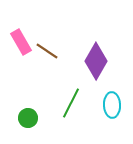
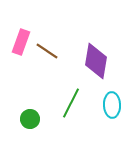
pink rectangle: rotated 50 degrees clockwise
purple diamond: rotated 21 degrees counterclockwise
green circle: moved 2 px right, 1 px down
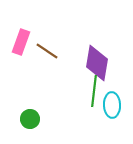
purple diamond: moved 1 px right, 2 px down
green line: moved 23 px right, 12 px up; rotated 20 degrees counterclockwise
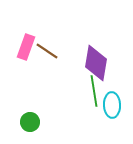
pink rectangle: moved 5 px right, 5 px down
purple diamond: moved 1 px left
green line: rotated 16 degrees counterclockwise
green circle: moved 3 px down
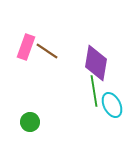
cyan ellipse: rotated 25 degrees counterclockwise
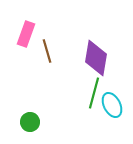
pink rectangle: moved 13 px up
brown line: rotated 40 degrees clockwise
purple diamond: moved 5 px up
green line: moved 2 px down; rotated 24 degrees clockwise
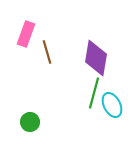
brown line: moved 1 px down
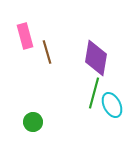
pink rectangle: moved 1 px left, 2 px down; rotated 35 degrees counterclockwise
green circle: moved 3 px right
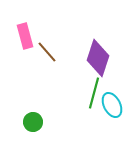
brown line: rotated 25 degrees counterclockwise
purple diamond: moved 2 px right; rotated 9 degrees clockwise
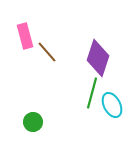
green line: moved 2 px left
